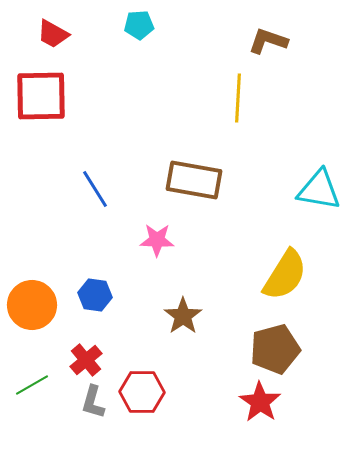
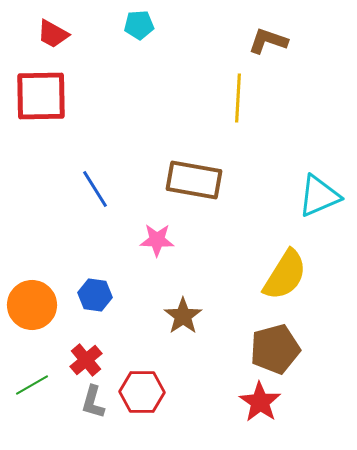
cyan triangle: moved 6 px down; rotated 33 degrees counterclockwise
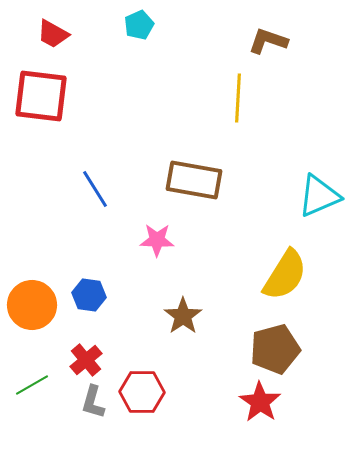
cyan pentagon: rotated 20 degrees counterclockwise
red square: rotated 8 degrees clockwise
blue hexagon: moved 6 px left
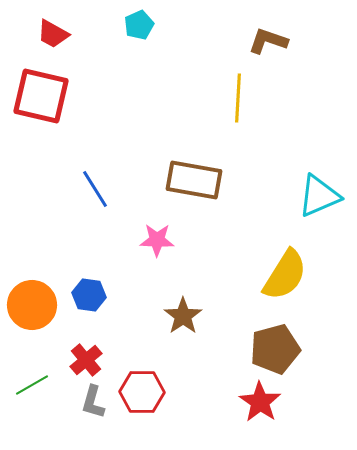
red square: rotated 6 degrees clockwise
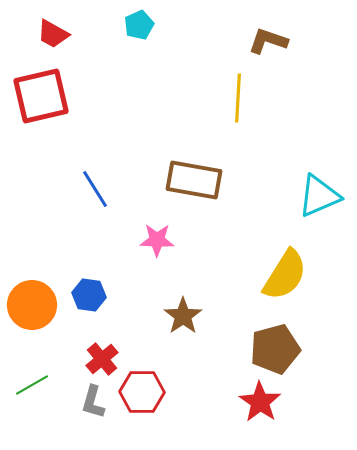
red square: rotated 26 degrees counterclockwise
red cross: moved 16 px right, 1 px up
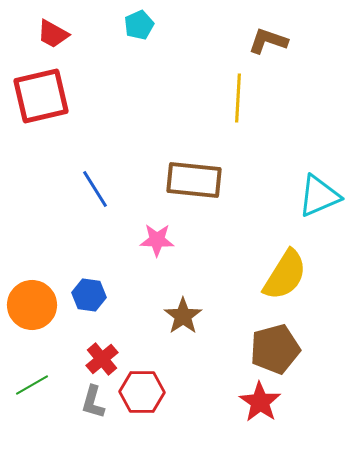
brown rectangle: rotated 4 degrees counterclockwise
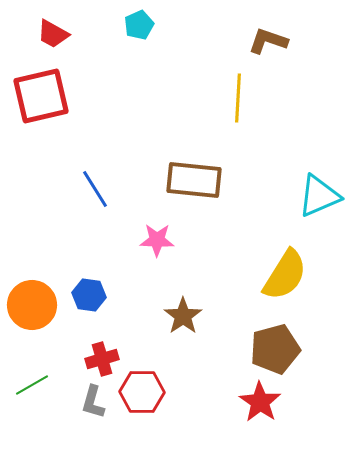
red cross: rotated 24 degrees clockwise
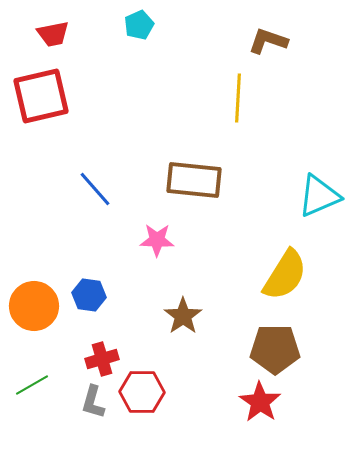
red trapezoid: rotated 40 degrees counterclockwise
blue line: rotated 9 degrees counterclockwise
orange circle: moved 2 px right, 1 px down
brown pentagon: rotated 15 degrees clockwise
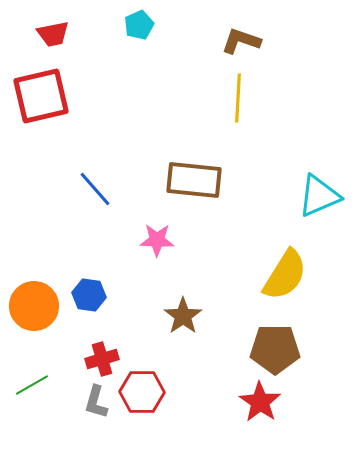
brown L-shape: moved 27 px left
gray L-shape: moved 3 px right
